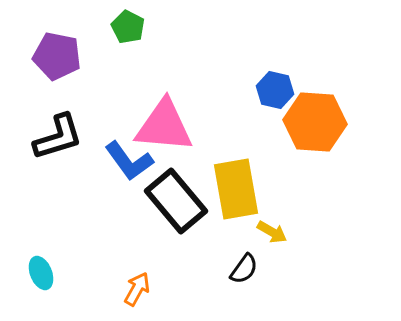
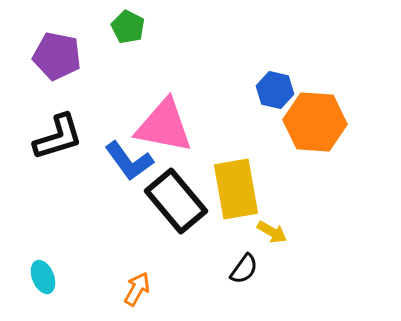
pink triangle: rotated 6 degrees clockwise
cyan ellipse: moved 2 px right, 4 px down
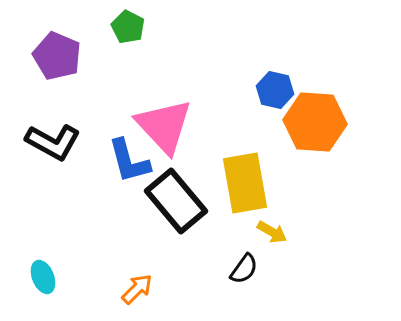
purple pentagon: rotated 12 degrees clockwise
pink triangle: rotated 36 degrees clockwise
black L-shape: moved 5 px left, 5 px down; rotated 46 degrees clockwise
blue L-shape: rotated 21 degrees clockwise
yellow rectangle: moved 9 px right, 6 px up
orange arrow: rotated 16 degrees clockwise
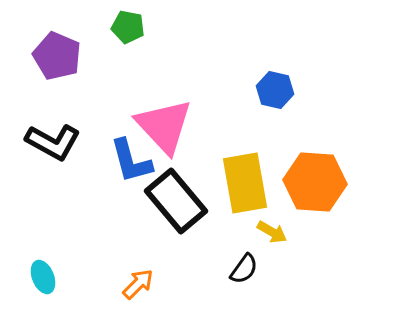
green pentagon: rotated 16 degrees counterclockwise
orange hexagon: moved 60 px down
blue L-shape: moved 2 px right
orange arrow: moved 1 px right, 5 px up
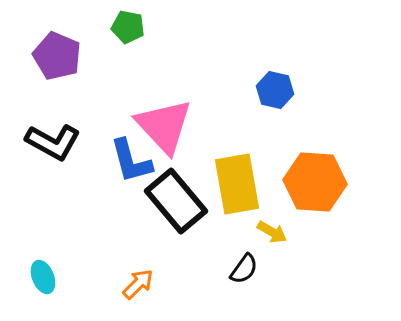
yellow rectangle: moved 8 px left, 1 px down
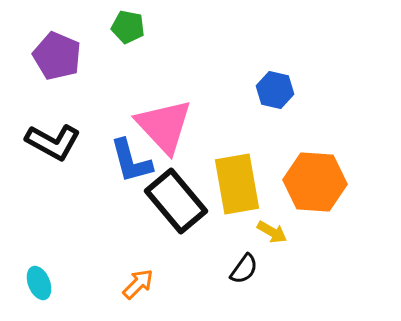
cyan ellipse: moved 4 px left, 6 px down
